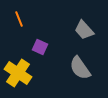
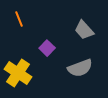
purple square: moved 7 px right, 1 px down; rotated 21 degrees clockwise
gray semicircle: rotated 75 degrees counterclockwise
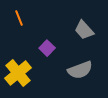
orange line: moved 1 px up
gray semicircle: moved 2 px down
yellow cross: rotated 16 degrees clockwise
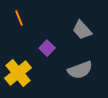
gray trapezoid: moved 2 px left
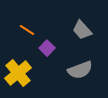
orange line: moved 8 px right, 12 px down; rotated 35 degrees counterclockwise
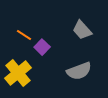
orange line: moved 3 px left, 5 px down
purple square: moved 5 px left, 1 px up
gray semicircle: moved 1 px left, 1 px down
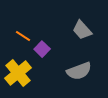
orange line: moved 1 px left, 1 px down
purple square: moved 2 px down
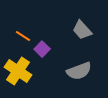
yellow cross: moved 2 px up; rotated 16 degrees counterclockwise
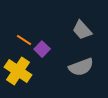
orange line: moved 1 px right, 4 px down
gray semicircle: moved 2 px right, 4 px up
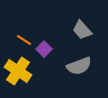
purple square: moved 2 px right
gray semicircle: moved 2 px left, 1 px up
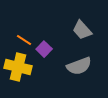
yellow cross: moved 4 px up; rotated 20 degrees counterclockwise
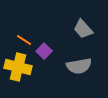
gray trapezoid: moved 1 px right, 1 px up
purple square: moved 2 px down
gray semicircle: rotated 10 degrees clockwise
